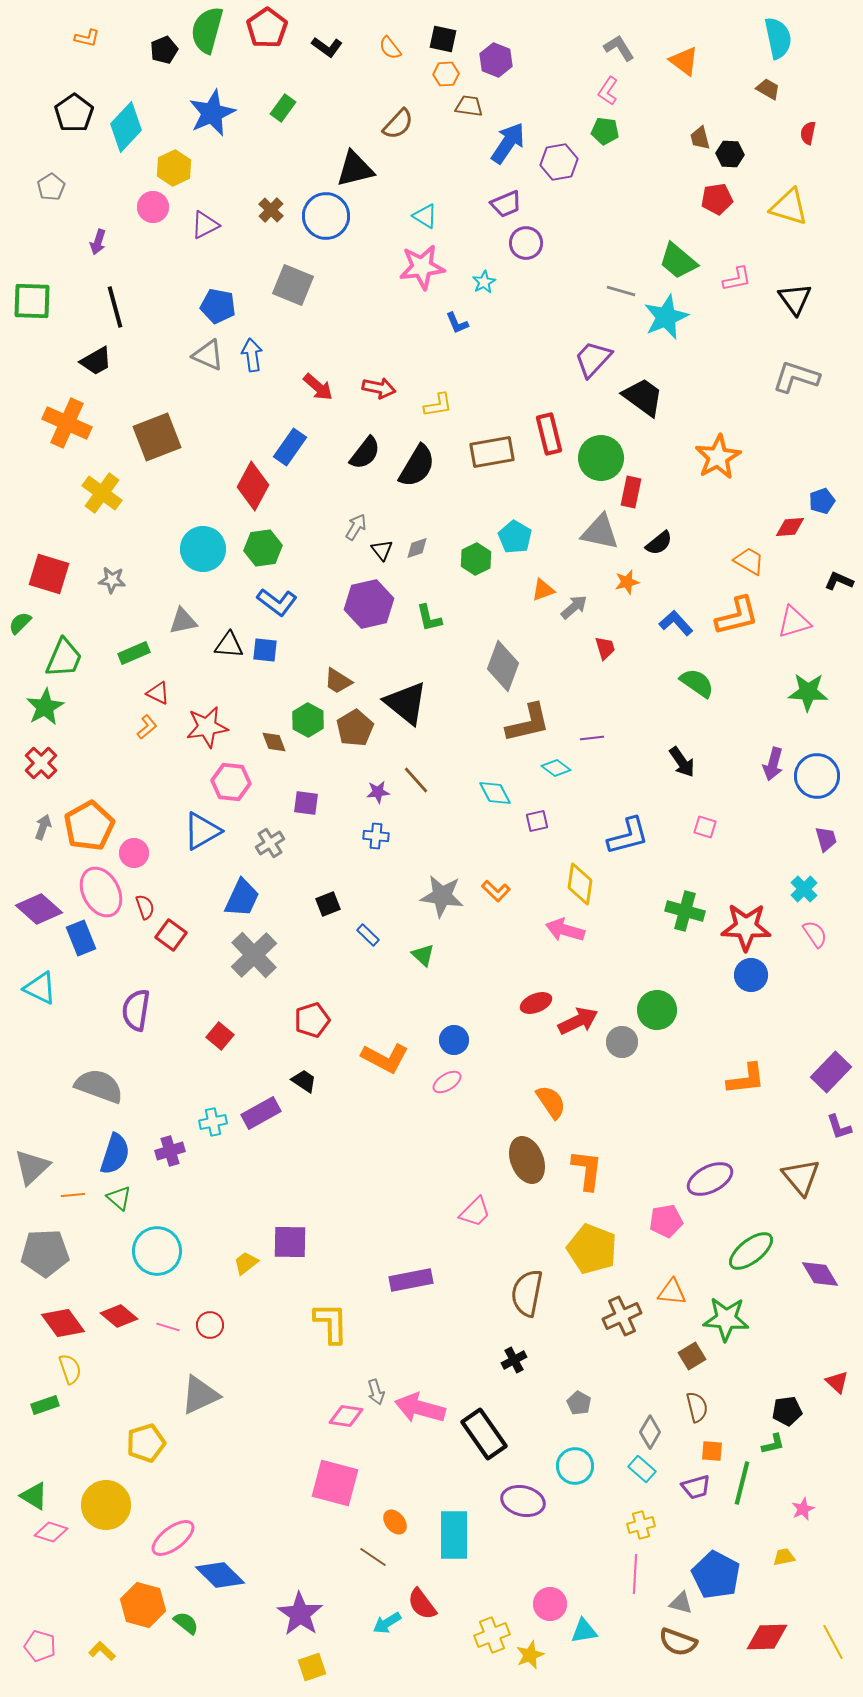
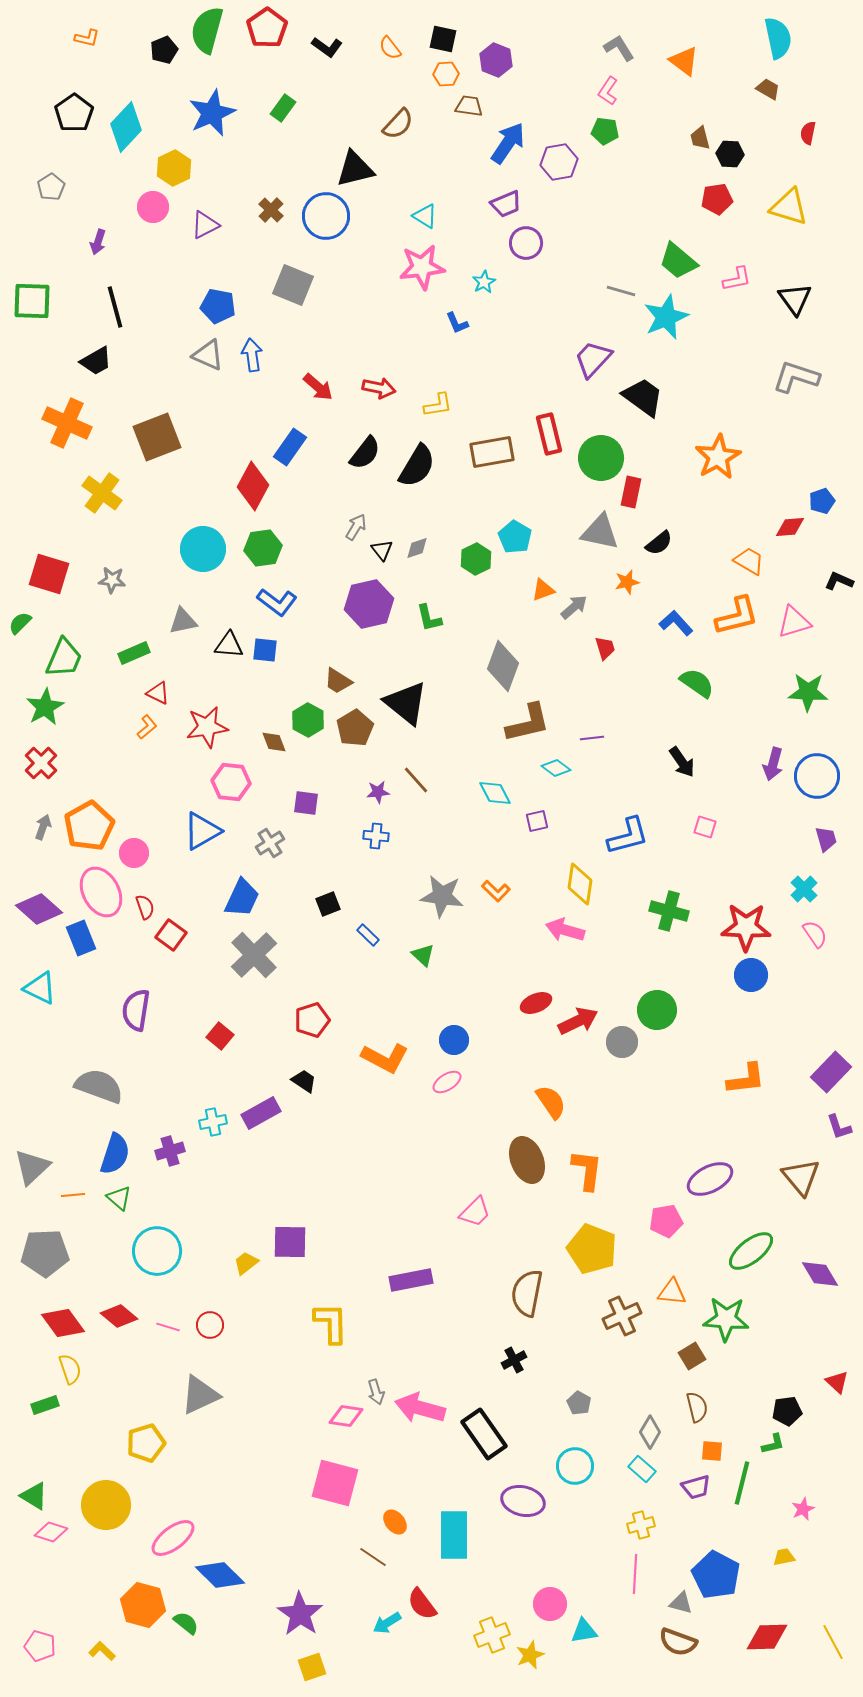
green cross at (685, 911): moved 16 px left
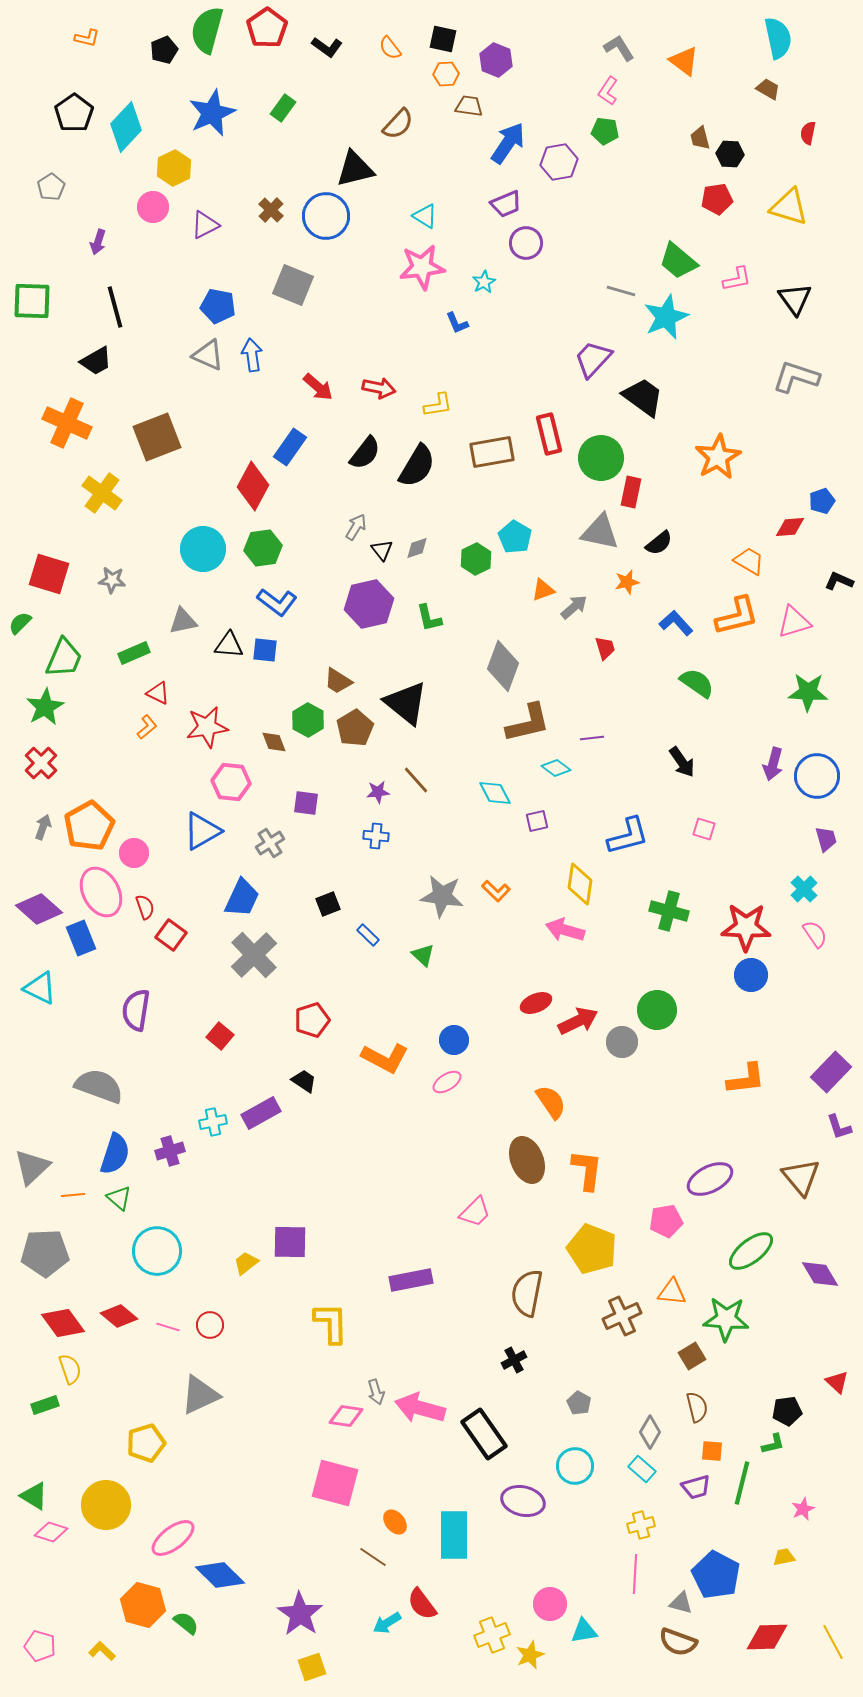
pink square at (705, 827): moved 1 px left, 2 px down
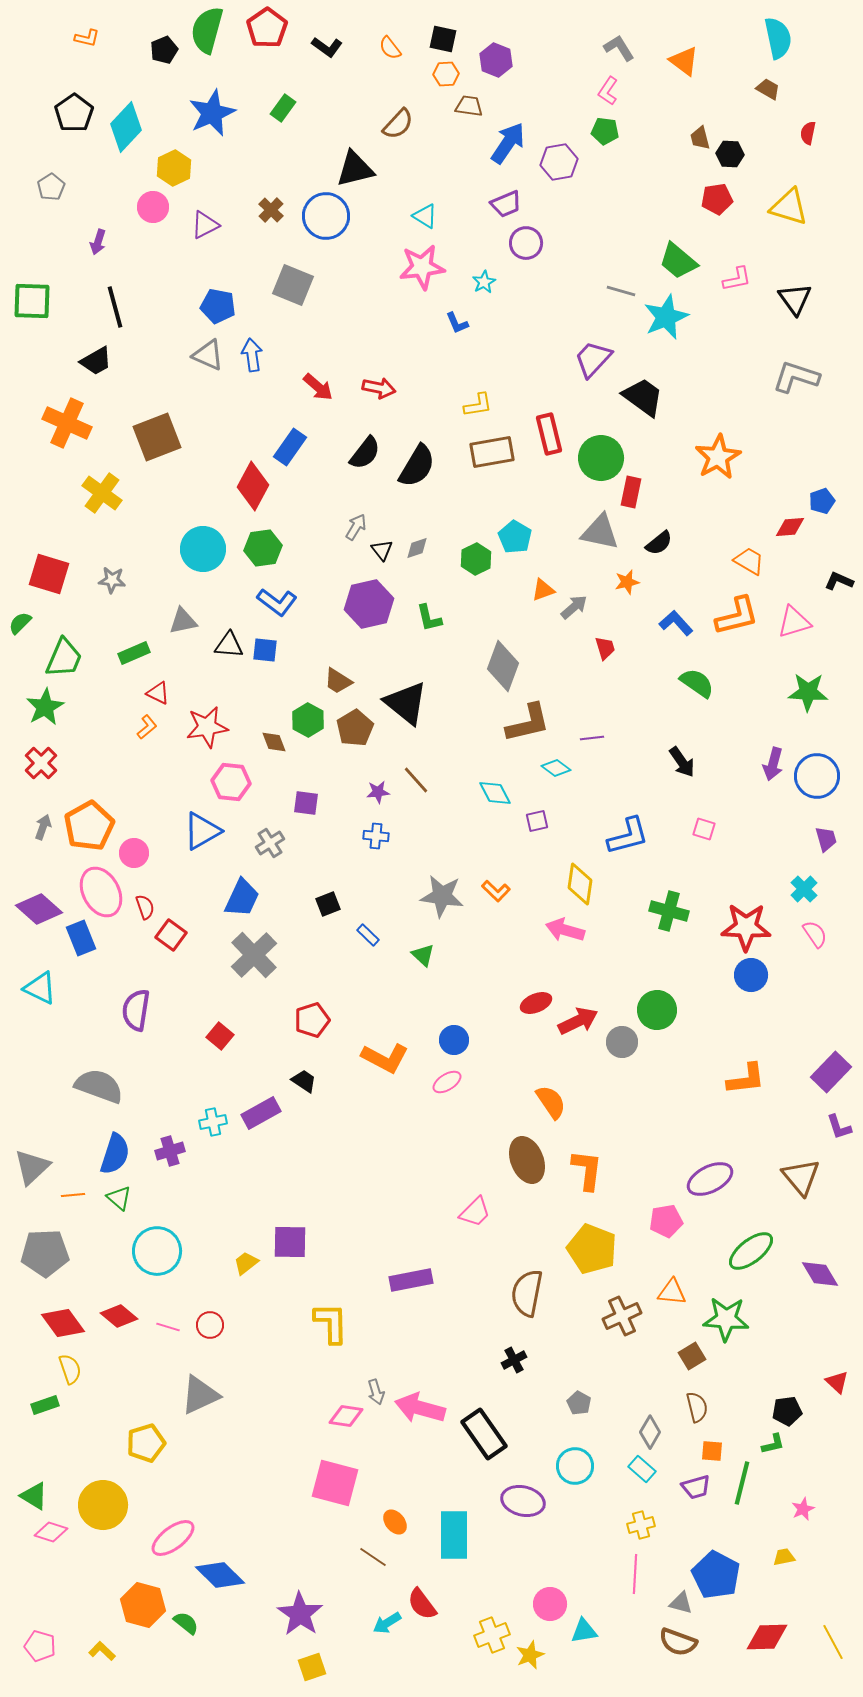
yellow L-shape at (438, 405): moved 40 px right
yellow circle at (106, 1505): moved 3 px left
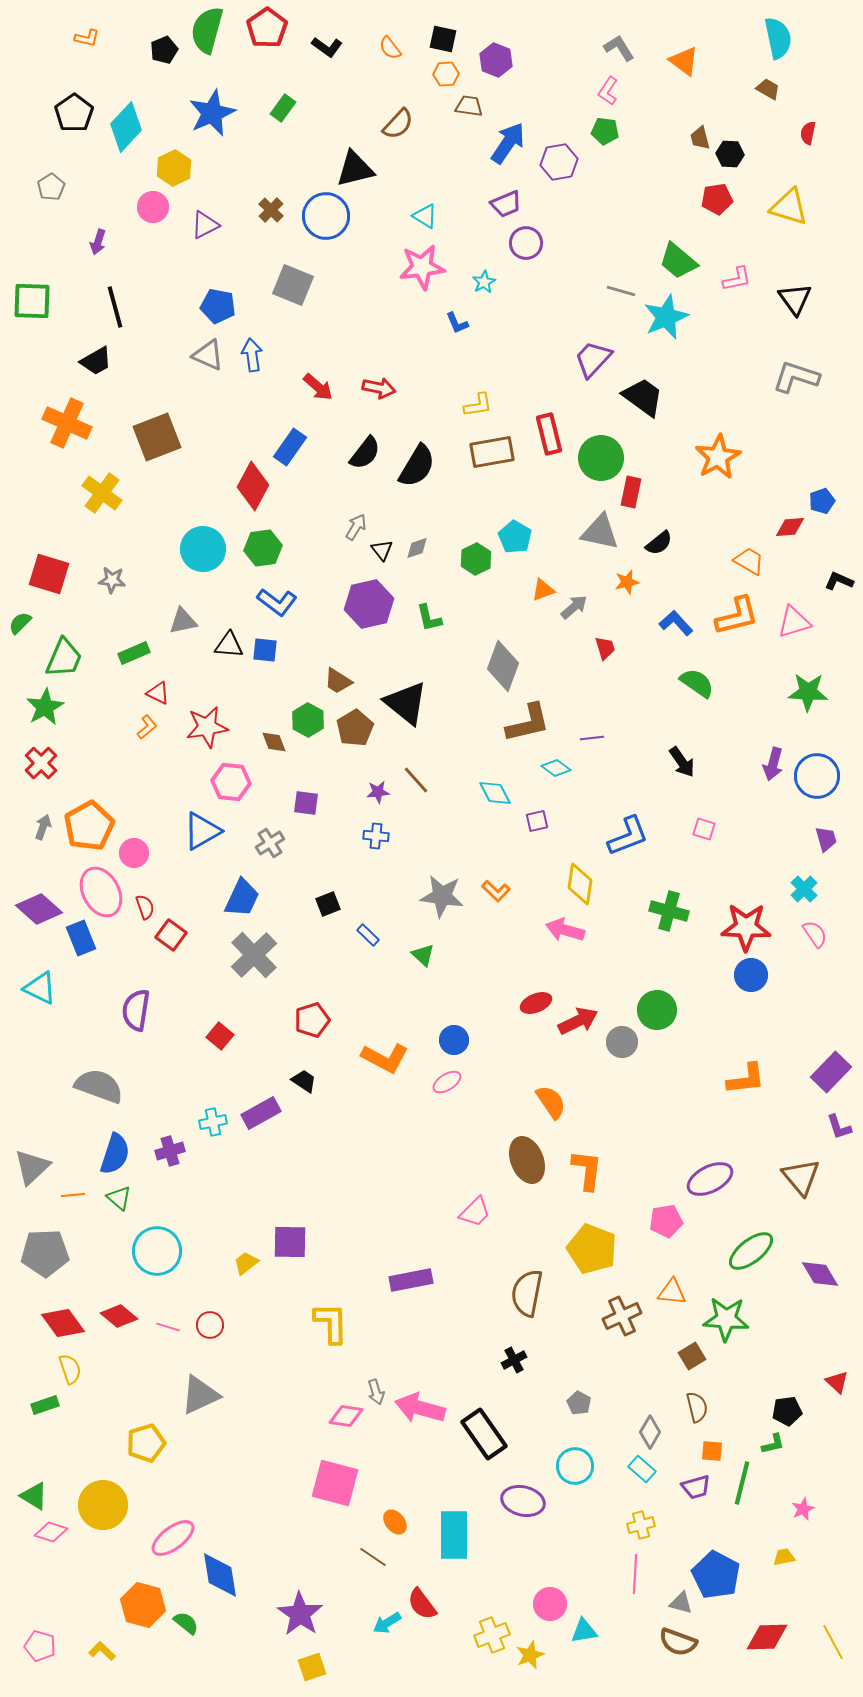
blue L-shape at (628, 836): rotated 6 degrees counterclockwise
blue diamond at (220, 1575): rotated 36 degrees clockwise
